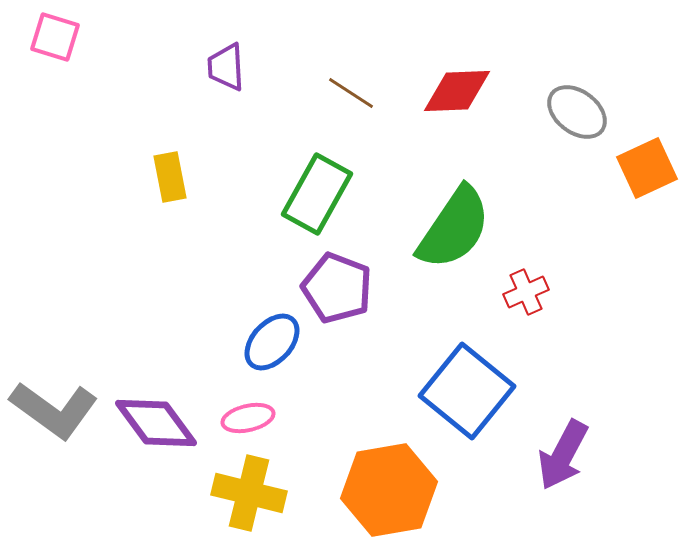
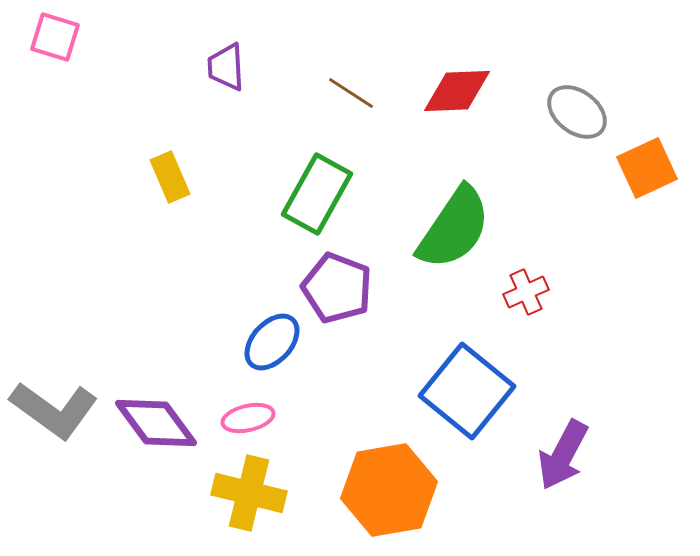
yellow rectangle: rotated 12 degrees counterclockwise
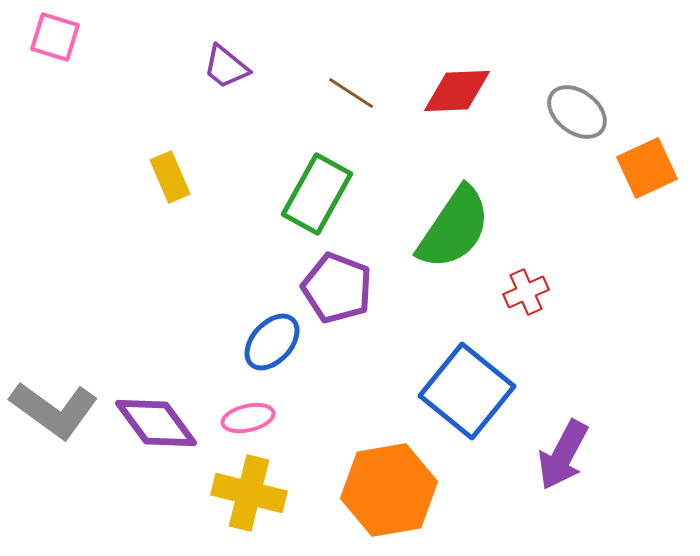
purple trapezoid: rotated 48 degrees counterclockwise
